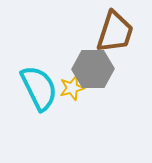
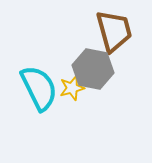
brown trapezoid: moved 1 px left, 1 px up; rotated 33 degrees counterclockwise
gray hexagon: rotated 12 degrees clockwise
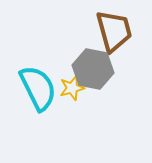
cyan semicircle: moved 1 px left
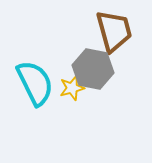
cyan semicircle: moved 3 px left, 5 px up
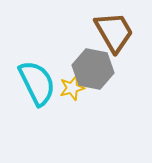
brown trapezoid: moved 1 px down; rotated 15 degrees counterclockwise
cyan semicircle: moved 2 px right
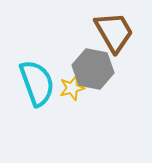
cyan semicircle: rotated 6 degrees clockwise
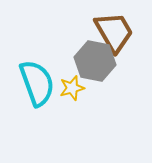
gray hexagon: moved 2 px right, 8 px up
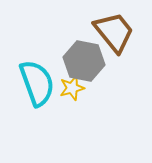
brown trapezoid: rotated 9 degrees counterclockwise
gray hexagon: moved 11 px left
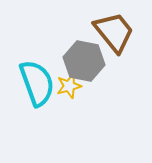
yellow star: moved 3 px left, 2 px up
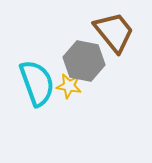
yellow star: rotated 25 degrees clockwise
